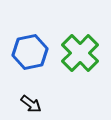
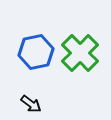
blue hexagon: moved 6 px right
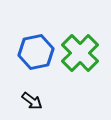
black arrow: moved 1 px right, 3 px up
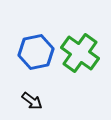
green cross: rotated 9 degrees counterclockwise
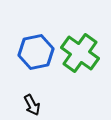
black arrow: moved 4 px down; rotated 25 degrees clockwise
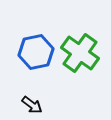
black arrow: rotated 25 degrees counterclockwise
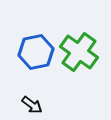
green cross: moved 1 px left, 1 px up
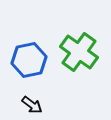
blue hexagon: moved 7 px left, 8 px down
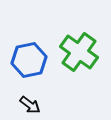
black arrow: moved 2 px left
